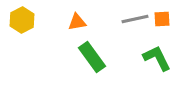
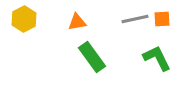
yellow hexagon: moved 2 px right, 1 px up
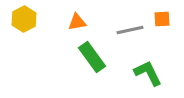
gray line: moved 5 px left, 11 px down
green L-shape: moved 9 px left, 15 px down
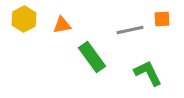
orange triangle: moved 15 px left, 3 px down
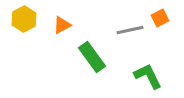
orange square: moved 2 px left, 1 px up; rotated 24 degrees counterclockwise
orange triangle: rotated 18 degrees counterclockwise
green L-shape: moved 3 px down
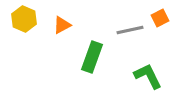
yellow hexagon: rotated 10 degrees counterclockwise
green rectangle: rotated 56 degrees clockwise
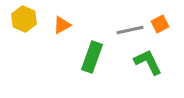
orange square: moved 6 px down
green L-shape: moved 14 px up
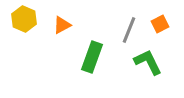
gray line: moved 1 px left; rotated 56 degrees counterclockwise
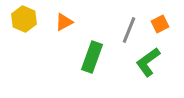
orange triangle: moved 2 px right, 3 px up
green L-shape: rotated 100 degrees counterclockwise
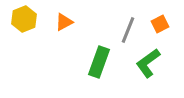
yellow hexagon: rotated 15 degrees clockwise
gray line: moved 1 px left
green rectangle: moved 7 px right, 5 px down
green L-shape: moved 1 px down
